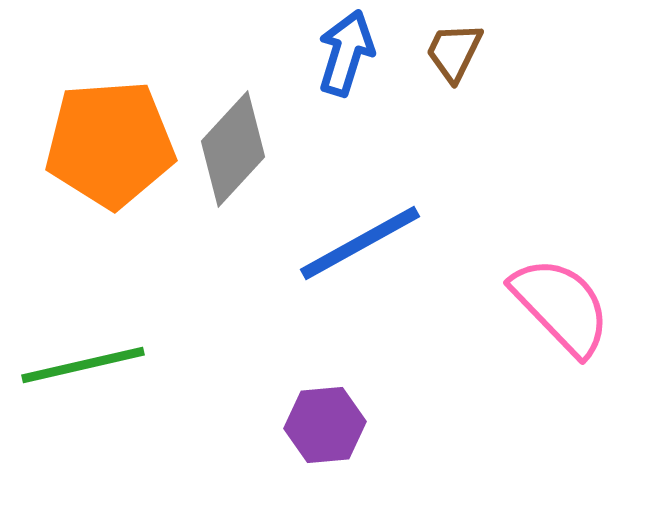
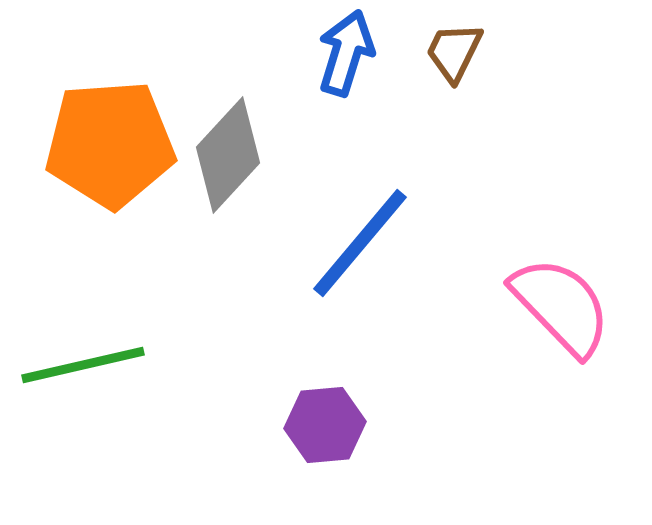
gray diamond: moved 5 px left, 6 px down
blue line: rotated 21 degrees counterclockwise
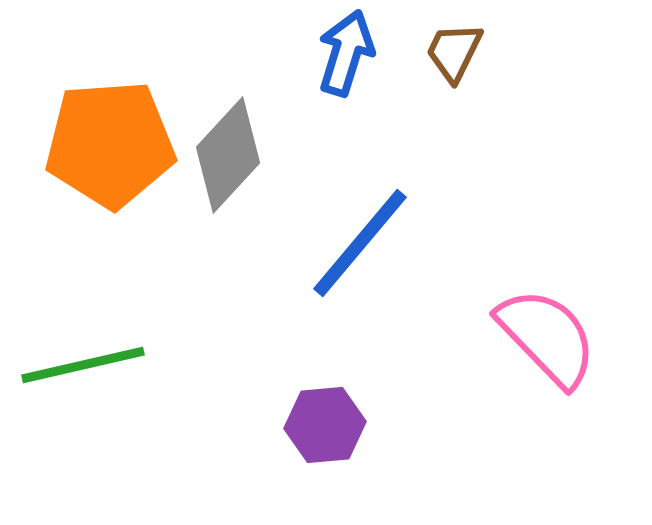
pink semicircle: moved 14 px left, 31 px down
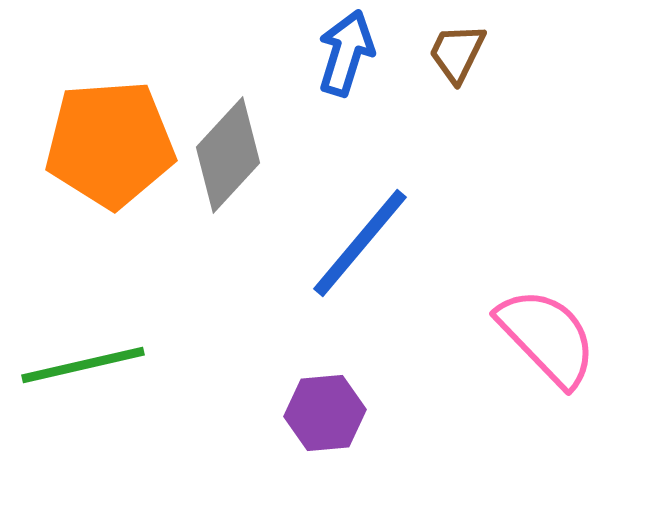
brown trapezoid: moved 3 px right, 1 px down
purple hexagon: moved 12 px up
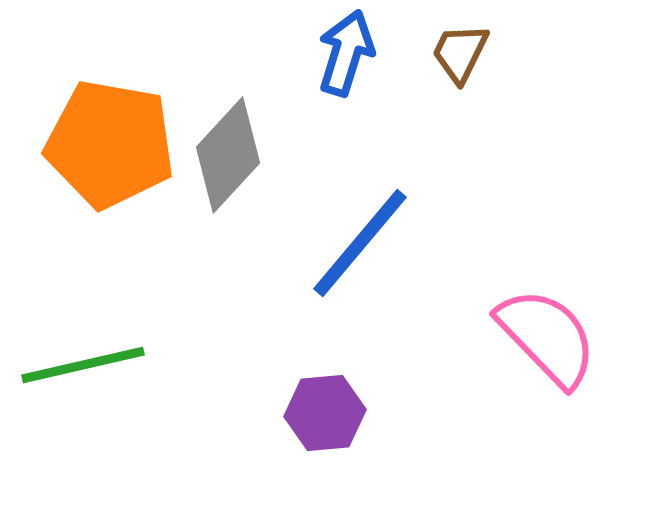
brown trapezoid: moved 3 px right
orange pentagon: rotated 14 degrees clockwise
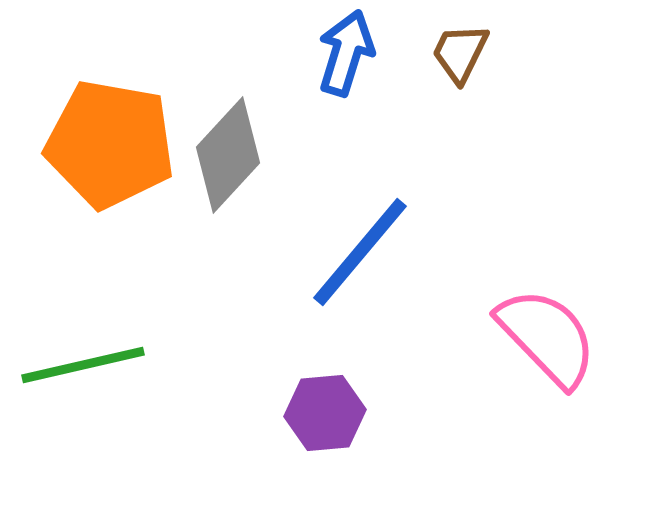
blue line: moved 9 px down
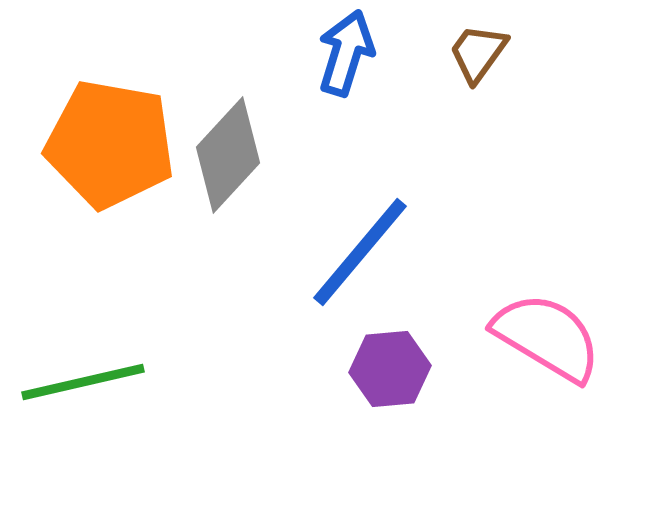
brown trapezoid: moved 18 px right; rotated 10 degrees clockwise
pink semicircle: rotated 15 degrees counterclockwise
green line: moved 17 px down
purple hexagon: moved 65 px right, 44 px up
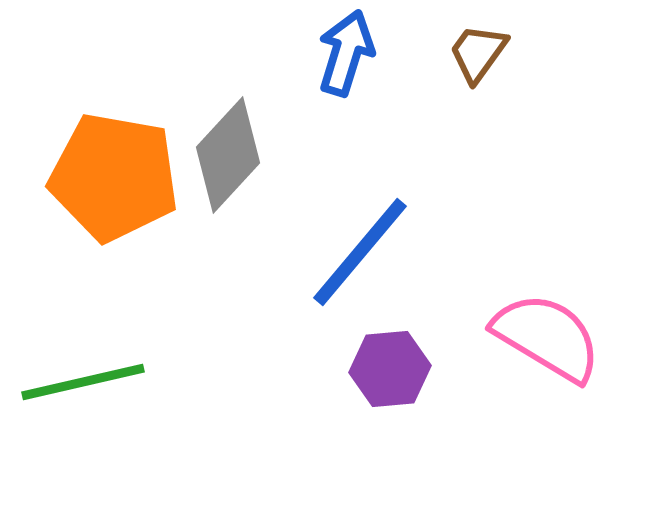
orange pentagon: moved 4 px right, 33 px down
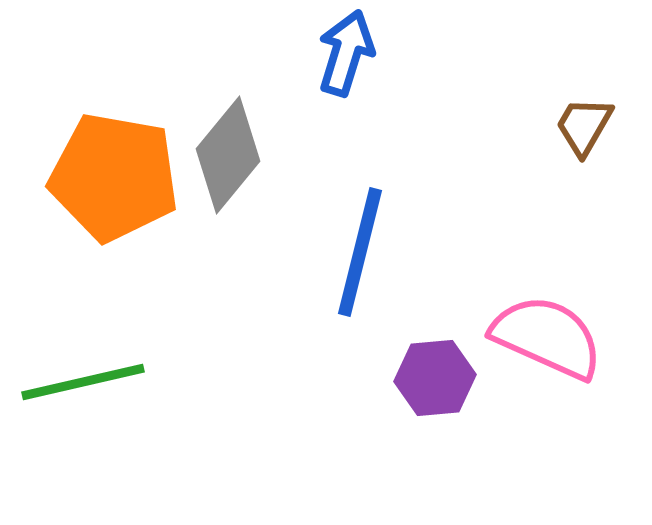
brown trapezoid: moved 106 px right, 73 px down; rotated 6 degrees counterclockwise
gray diamond: rotated 3 degrees counterclockwise
blue line: rotated 26 degrees counterclockwise
pink semicircle: rotated 7 degrees counterclockwise
purple hexagon: moved 45 px right, 9 px down
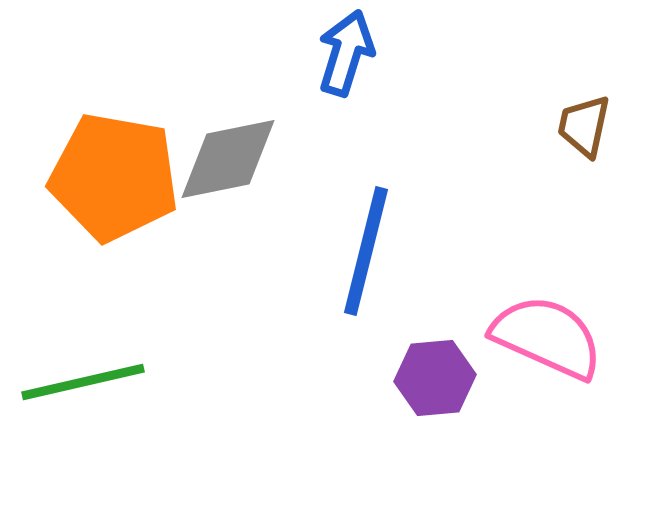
brown trapezoid: rotated 18 degrees counterclockwise
gray diamond: moved 4 px down; rotated 39 degrees clockwise
blue line: moved 6 px right, 1 px up
